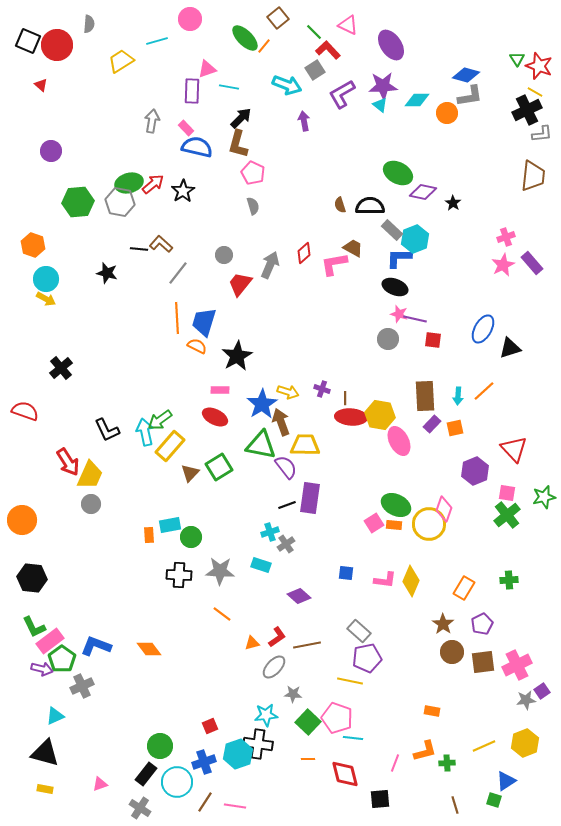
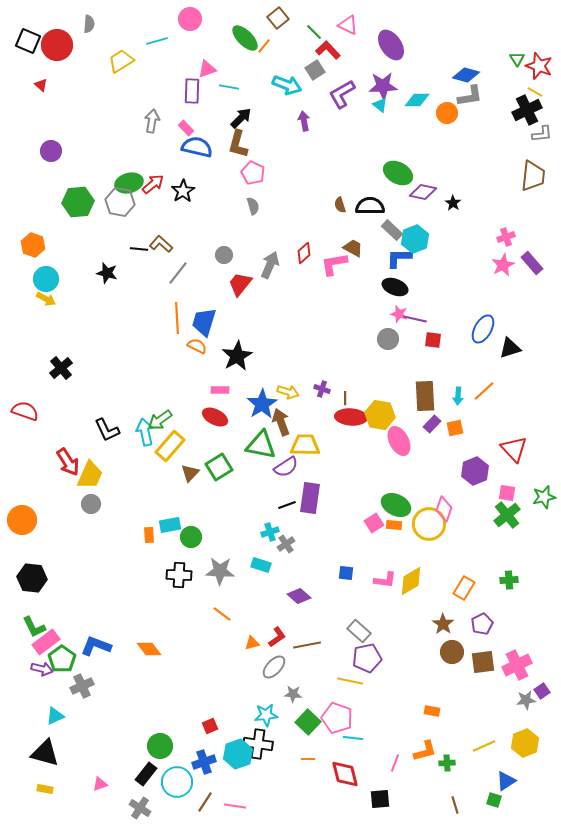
purple semicircle at (286, 467): rotated 95 degrees clockwise
yellow diamond at (411, 581): rotated 36 degrees clockwise
pink rectangle at (50, 641): moved 4 px left, 1 px down
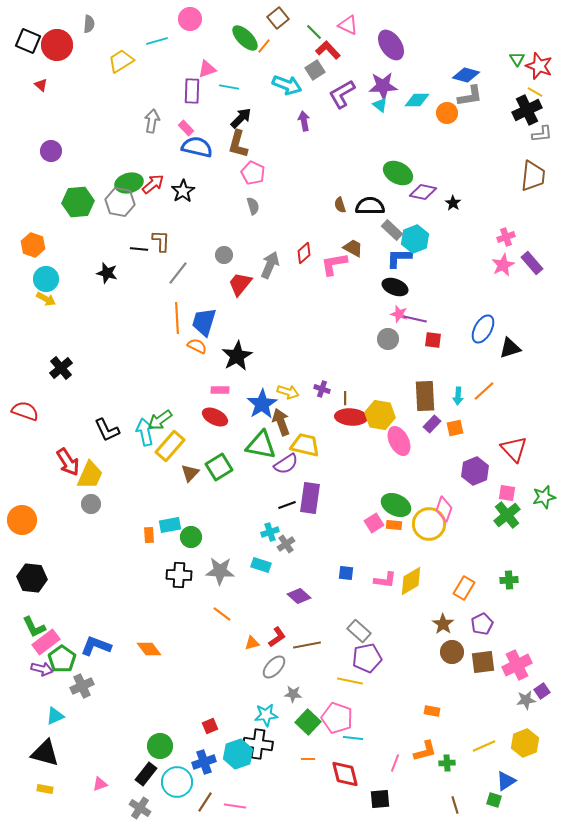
brown L-shape at (161, 244): moved 3 px up; rotated 50 degrees clockwise
yellow trapezoid at (305, 445): rotated 12 degrees clockwise
purple semicircle at (286, 467): moved 3 px up
